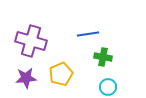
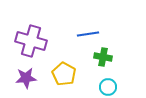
yellow pentagon: moved 3 px right; rotated 20 degrees counterclockwise
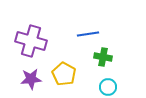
purple star: moved 5 px right, 1 px down
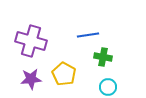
blue line: moved 1 px down
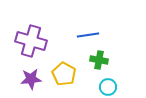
green cross: moved 4 px left, 3 px down
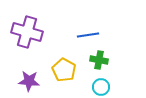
purple cross: moved 4 px left, 9 px up
yellow pentagon: moved 4 px up
purple star: moved 2 px left, 2 px down; rotated 10 degrees clockwise
cyan circle: moved 7 px left
